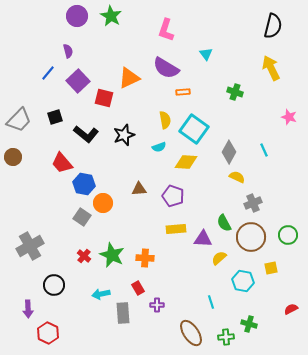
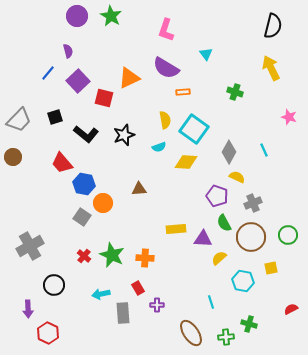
purple pentagon at (173, 196): moved 44 px right
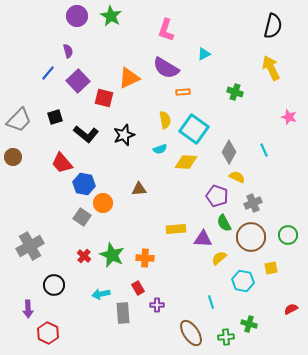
cyan triangle at (206, 54): moved 2 px left; rotated 40 degrees clockwise
cyan semicircle at (159, 147): moved 1 px right, 2 px down
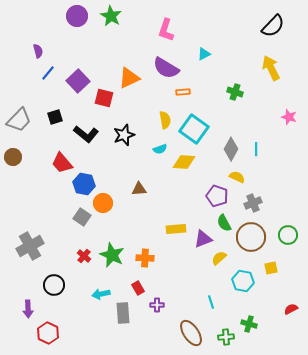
black semicircle at (273, 26): rotated 30 degrees clockwise
purple semicircle at (68, 51): moved 30 px left
cyan line at (264, 150): moved 8 px left, 1 px up; rotated 24 degrees clockwise
gray diamond at (229, 152): moved 2 px right, 3 px up
yellow diamond at (186, 162): moved 2 px left
purple triangle at (203, 239): rotated 24 degrees counterclockwise
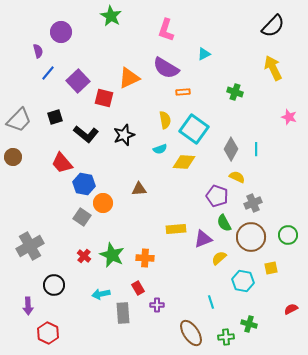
purple circle at (77, 16): moved 16 px left, 16 px down
yellow arrow at (271, 68): moved 2 px right
purple arrow at (28, 309): moved 3 px up
